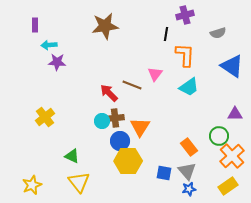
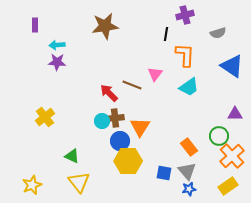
cyan arrow: moved 8 px right
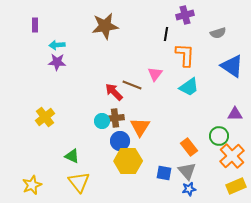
red arrow: moved 5 px right, 1 px up
yellow rectangle: moved 8 px right; rotated 12 degrees clockwise
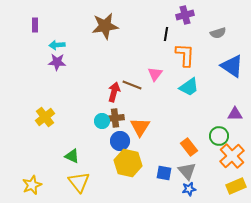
red arrow: rotated 60 degrees clockwise
yellow hexagon: moved 2 px down; rotated 12 degrees clockwise
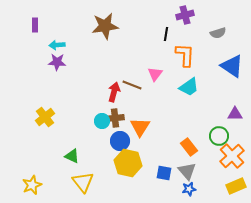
yellow triangle: moved 4 px right
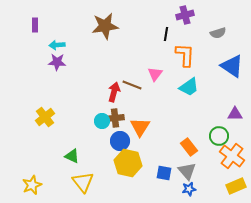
orange cross: rotated 10 degrees counterclockwise
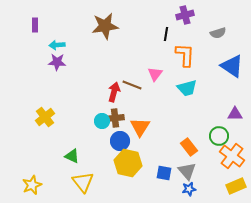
cyan trapezoid: moved 2 px left, 1 px down; rotated 20 degrees clockwise
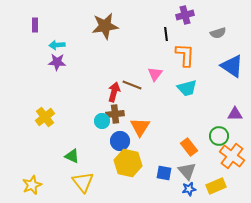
black line: rotated 16 degrees counterclockwise
brown cross: moved 4 px up
yellow rectangle: moved 20 px left
